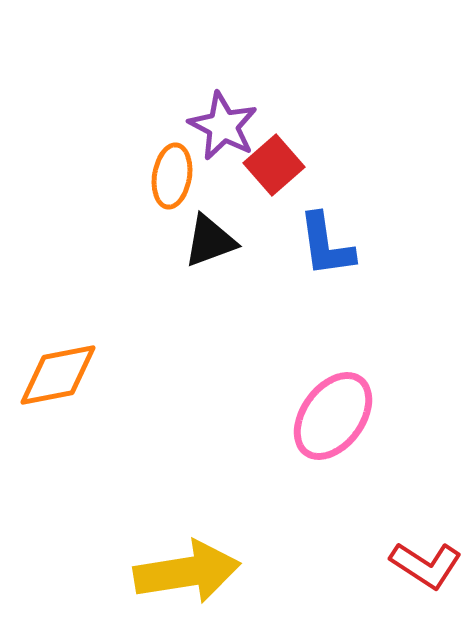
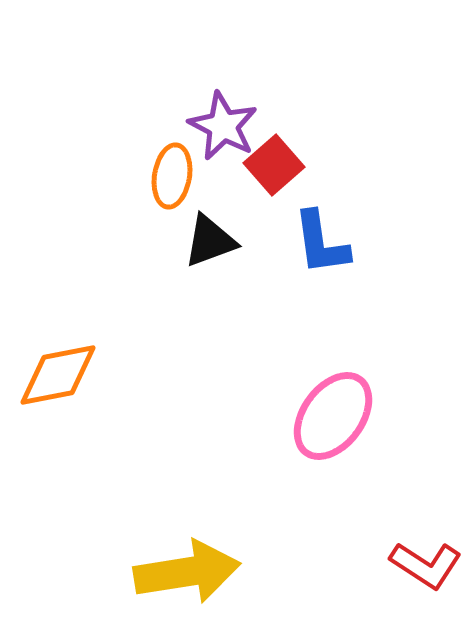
blue L-shape: moved 5 px left, 2 px up
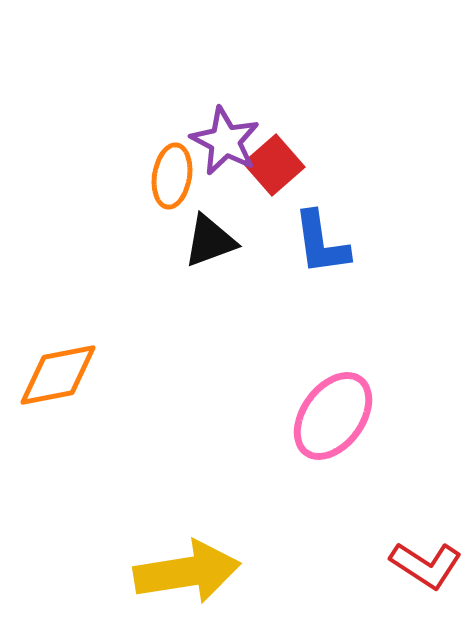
purple star: moved 2 px right, 15 px down
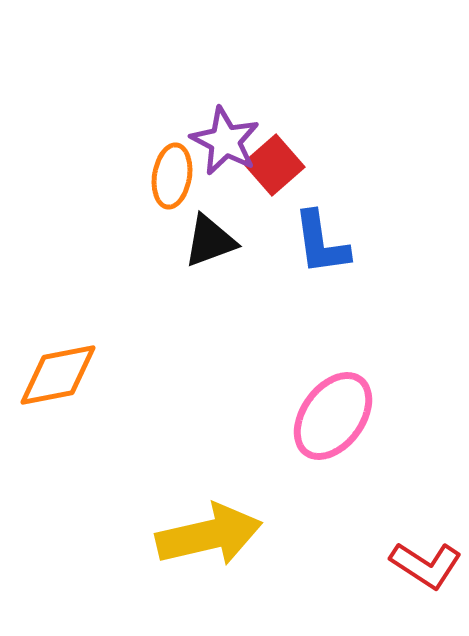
yellow arrow: moved 22 px right, 37 px up; rotated 4 degrees counterclockwise
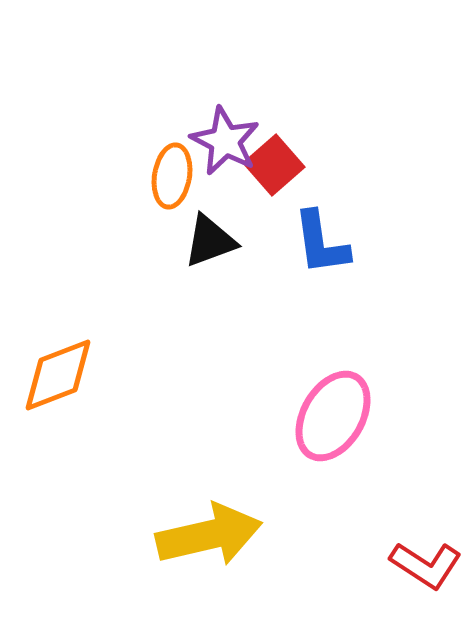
orange diamond: rotated 10 degrees counterclockwise
pink ellipse: rotated 6 degrees counterclockwise
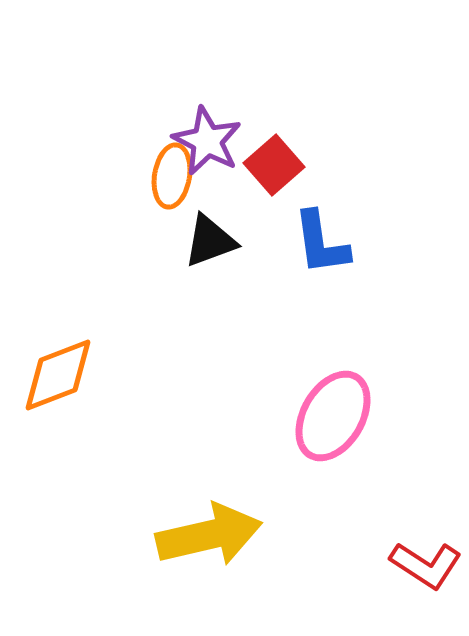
purple star: moved 18 px left
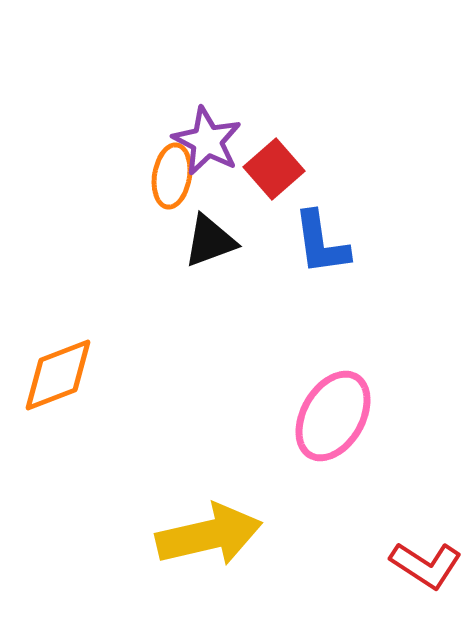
red square: moved 4 px down
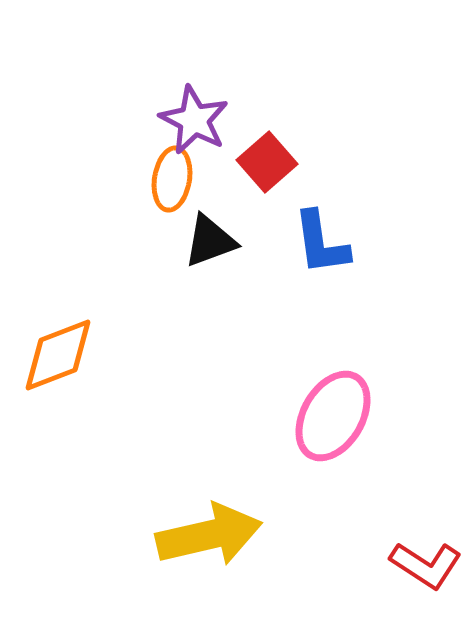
purple star: moved 13 px left, 21 px up
red square: moved 7 px left, 7 px up
orange ellipse: moved 3 px down
orange diamond: moved 20 px up
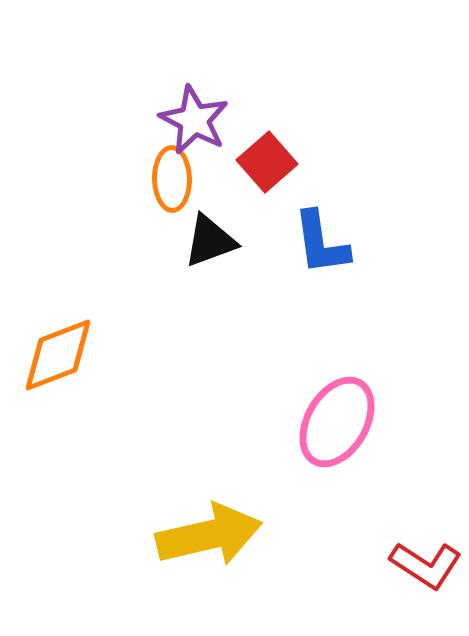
orange ellipse: rotated 10 degrees counterclockwise
pink ellipse: moved 4 px right, 6 px down
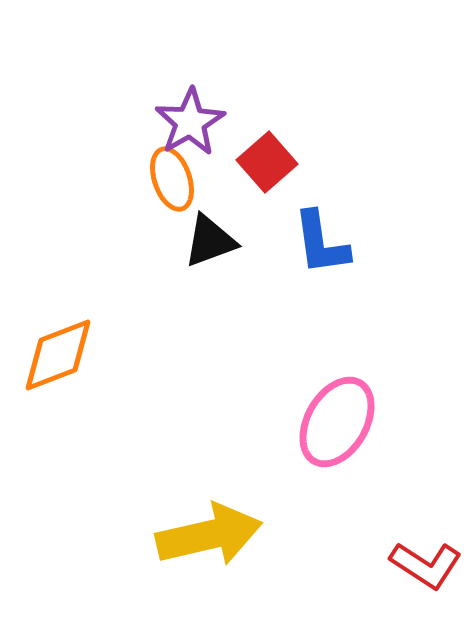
purple star: moved 4 px left, 2 px down; rotated 14 degrees clockwise
orange ellipse: rotated 18 degrees counterclockwise
